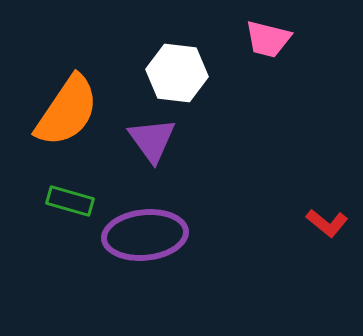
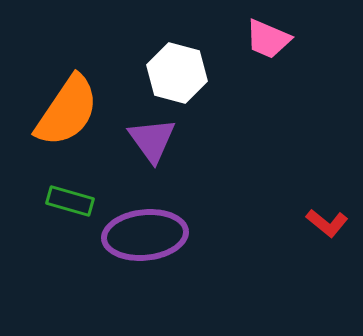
pink trapezoid: rotated 9 degrees clockwise
white hexagon: rotated 8 degrees clockwise
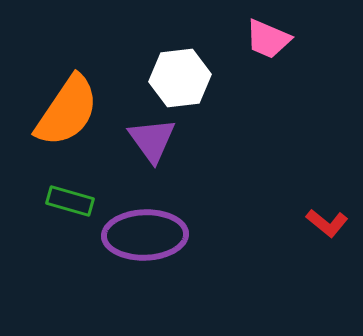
white hexagon: moved 3 px right, 5 px down; rotated 22 degrees counterclockwise
purple ellipse: rotated 4 degrees clockwise
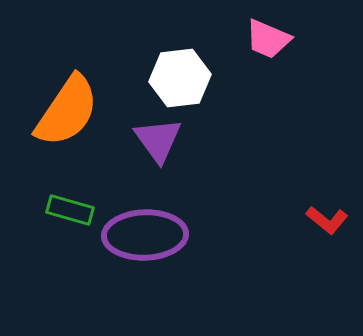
purple triangle: moved 6 px right
green rectangle: moved 9 px down
red L-shape: moved 3 px up
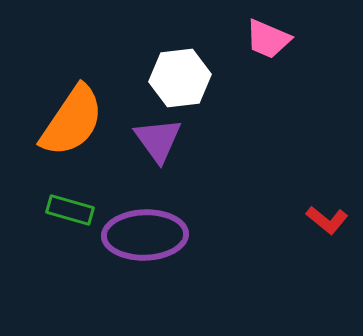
orange semicircle: moved 5 px right, 10 px down
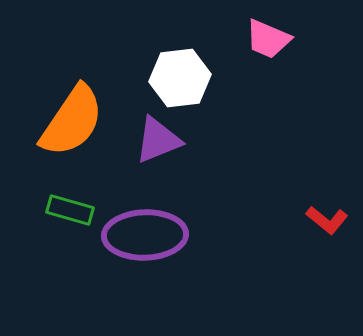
purple triangle: rotated 44 degrees clockwise
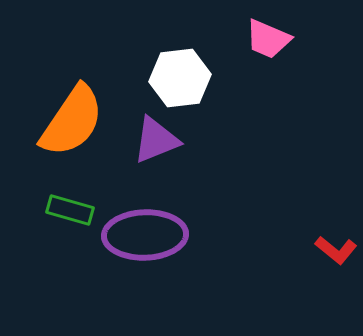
purple triangle: moved 2 px left
red L-shape: moved 9 px right, 30 px down
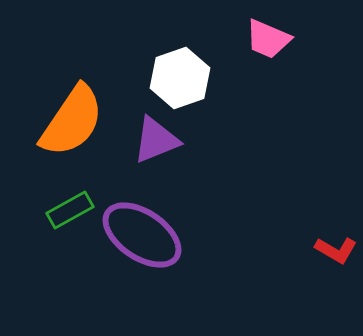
white hexagon: rotated 12 degrees counterclockwise
green rectangle: rotated 45 degrees counterclockwise
purple ellipse: moved 3 px left; rotated 36 degrees clockwise
red L-shape: rotated 9 degrees counterclockwise
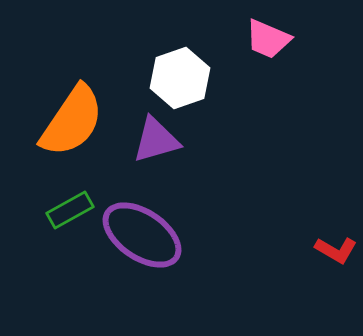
purple triangle: rotated 6 degrees clockwise
